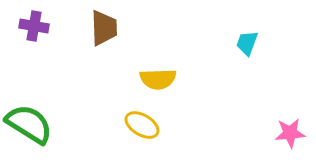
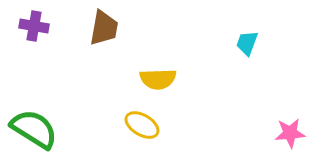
brown trapezoid: rotated 12 degrees clockwise
green semicircle: moved 5 px right, 5 px down
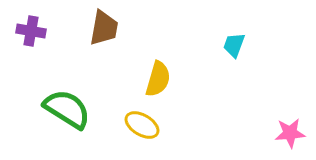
purple cross: moved 3 px left, 5 px down
cyan trapezoid: moved 13 px left, 2 px down
yellow semicircle: rotated 72 degrees counterclockwise
green semicircle: moved 33 px right, 20 px up
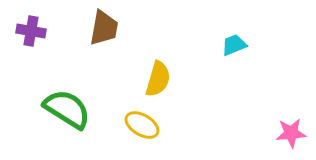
cyan trapezoid: rotated 48 degrees clockwise
pink star: moved 1 px right
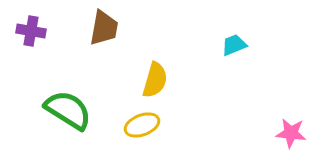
yellow semicircle: moved 3 px left, 1 px down
green semicircle: moved 1 px right, 1 px down
yellow ellipse: rotated 52 degrees counterclockwise
pink star: rotated 12 degrees clockwise
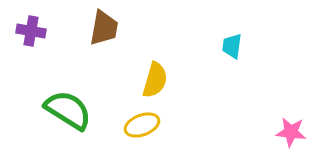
cyan trapezoid: moved 2 px left, 1 px down; rotated 60 degrees counterclockwise
pink star: moved 1 px up
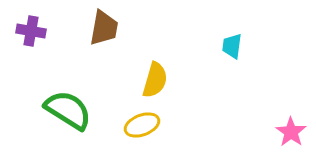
pink star: rotated 28 degrees clockwise
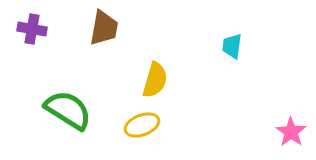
purple cross: moved 1 px right, 2 px up
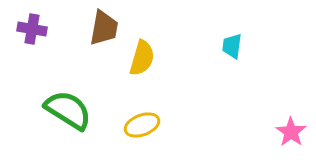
yellow semicircle: moved 13 px left, 22 px up
